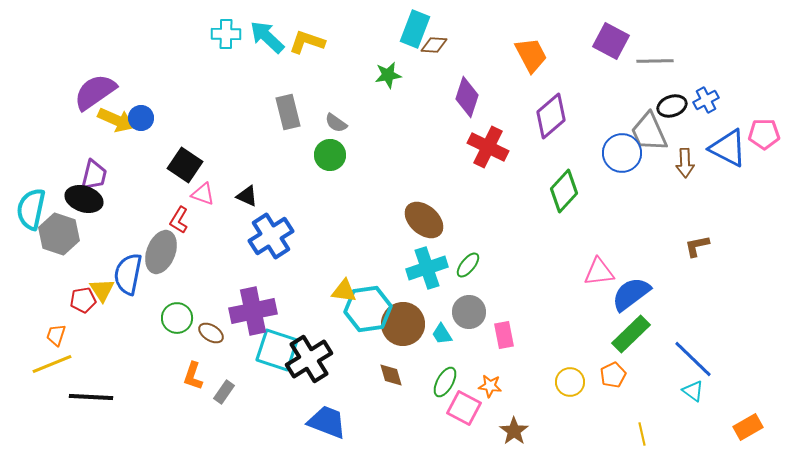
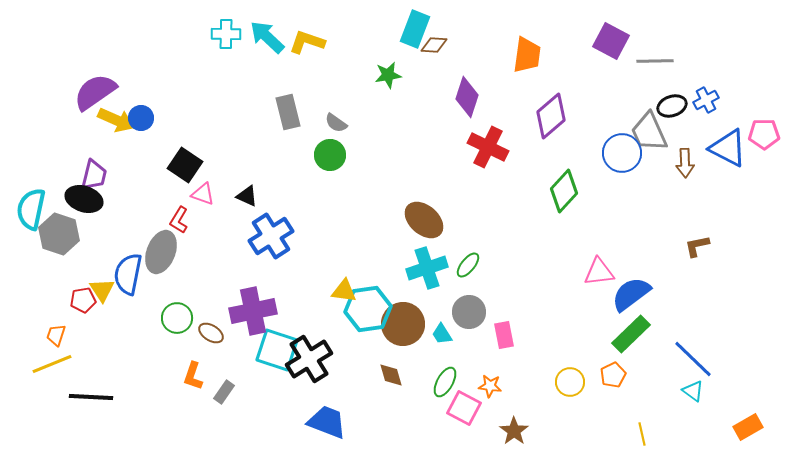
orange trapezoid at (531, 55): moved 4 px left; rotated 36 degrees clockwise
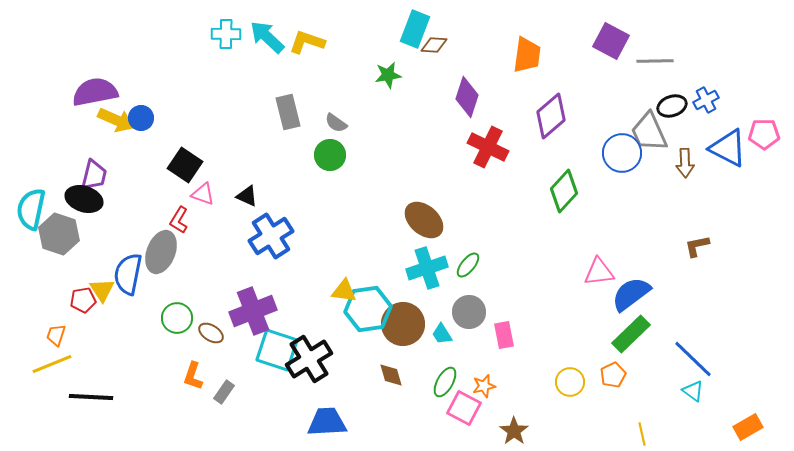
purple semicircle at (95, 92): rotated 24 degrees clockwise
purple cross at (253, 311): rotated 9 degrees counterclockwise
orange star at (490, 386): moved 6 px left; rotated 20 degrees counterclockwise
blue trapezoid at (327, 422): rotated 24 degrees counterclockwise
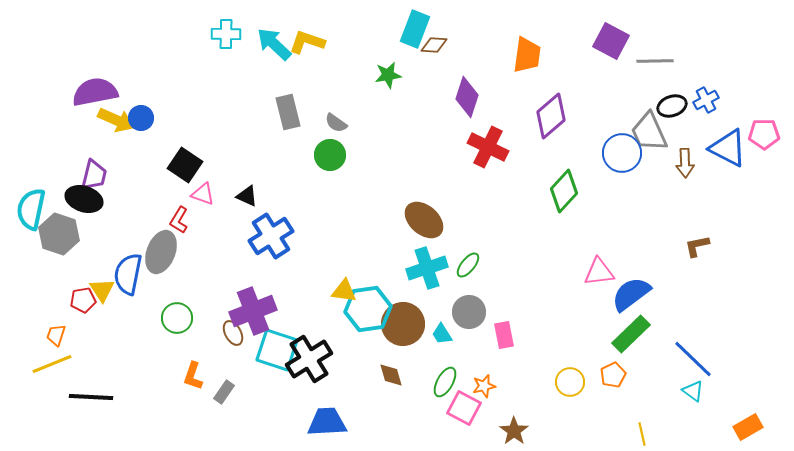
cyan arrow at (267, 37): moved 7 px right, 7 px down
brown ellipse at (211, 333): moved 22 px right; rotated 30 degrees clockwise
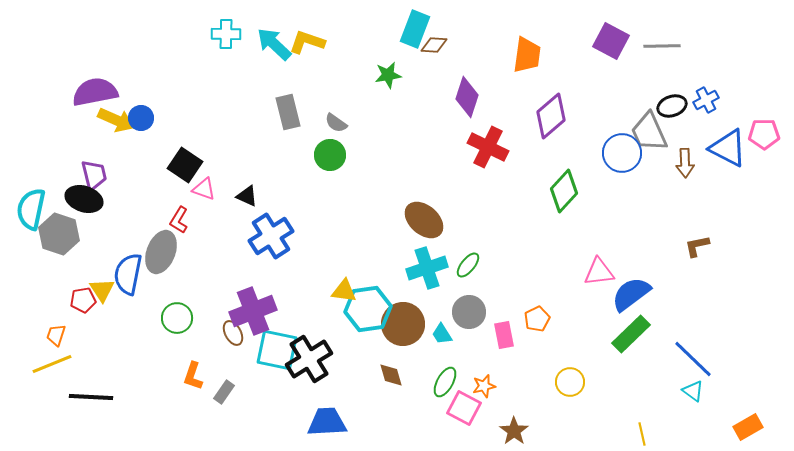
gray line at (655, 61): moved 7 px right, 15 px up
purple trapezoid at (94, 175): rotated 28 degrees counterclockwise
pink triangle at (203, 194): moved 1 px right, 5 px up
cyan square at (277, 350): rotated 6 degrees counterclockwise
orange pentagon at (613, 375): moved 76 px left, 56 px up
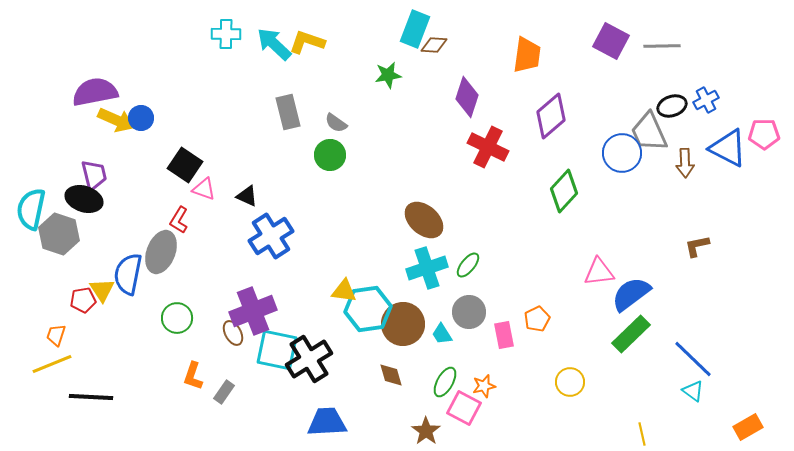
brown star at (514, 431): moved 88 px left
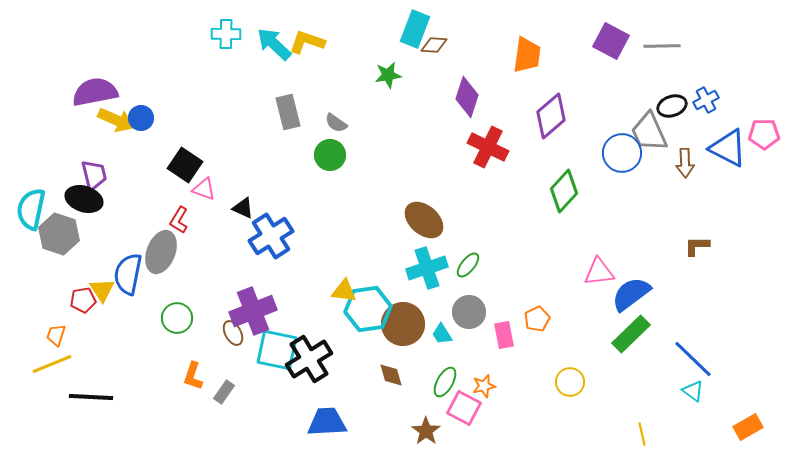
black triangle at (247, 196): moved 4 px left, 12 px down
brown L-shape at (697, 246): rotated 12 degrees clockwise
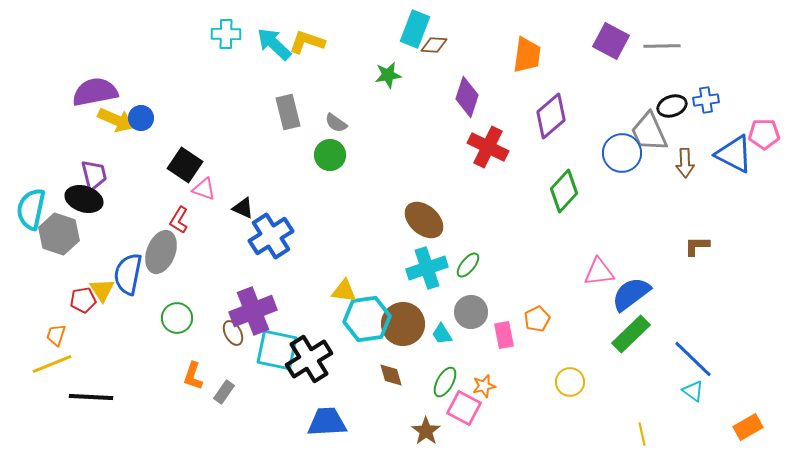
blue cross at (706, 100): rotated 20 degrees clockwise
blue triangle at (728, 148): moved 6 px right, 6 px down
cyan hexagon at (368, 309): moved 1 px left, 10 px down
gray circle at (469, 312): moved 2 px right
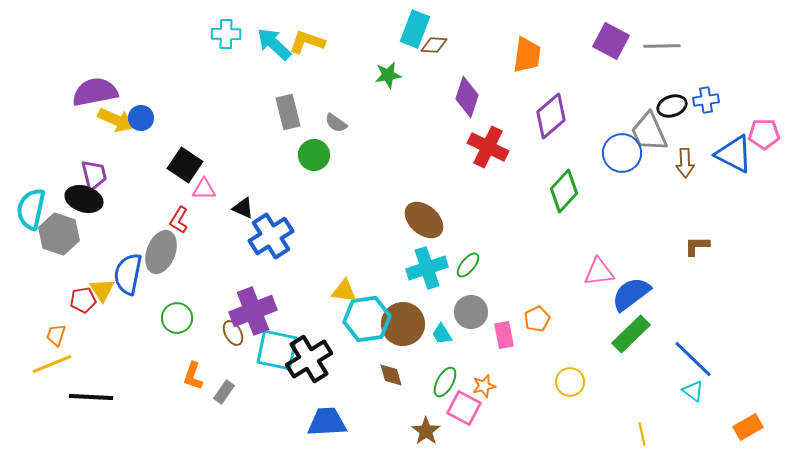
green circle at (330, 155): moved 16 px left
pink triangle at (204, 189): rotated 20 degrees counterclockwise
